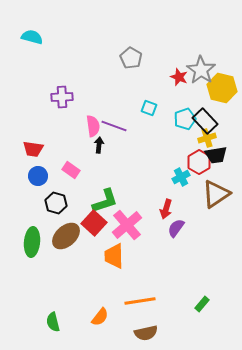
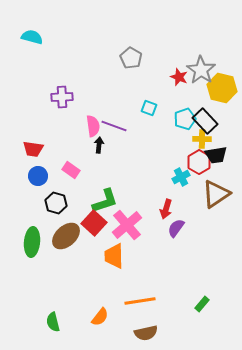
yellow cross: moved 5 px left, 1 px down; rotated 18 degrees clockwise
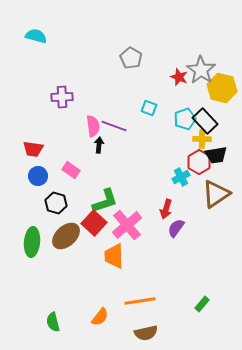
cyan semicircle: moved 4 px right, 1 px up
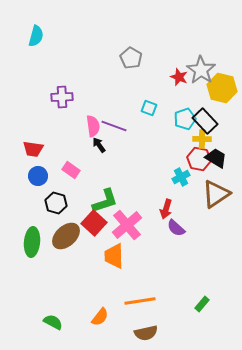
cyan semicircle: rotated 90 degrees clockwise
black arrow: rotated 42 degrees counterclockwise
black trapezoid: moved 3 px down; rotated 140 degrees counterclockwise
red hexagon: moved 3 px up; rotated 20 degrees counterclockwise
purple semicircle: rotated 84 degrees counterclockwise
green semicircle: rotated 132 degrees clockwise
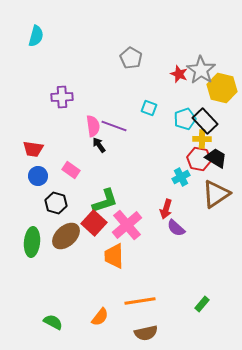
red star: moved 3 px up
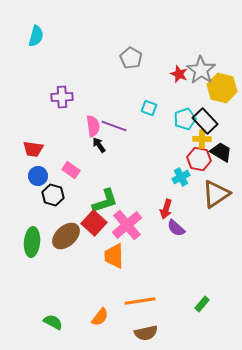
black trapezoid: moved 5 px right, 6 px up
black hexagon: moved 3 px left, 8 px up
